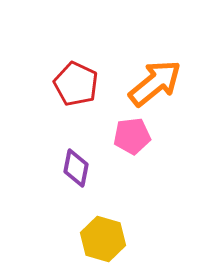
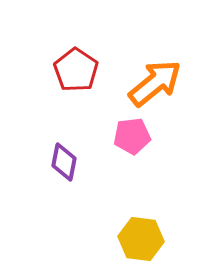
red pentagon: moved 14 px up; rotated 9 degrees clockwise
purple diamond: moved 12 px left, 6 px up
yellow hexagon: moved 38 px right; rotated 9 degrees counterclockwise
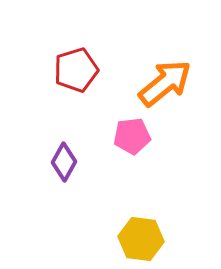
red pentagon: rotated 21 degrees clockwise
orange arrow: moved 10 px right
purple diamond: rotated 18 degrees clockwise
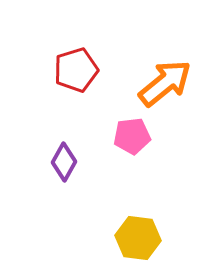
yellow hexagon: moved 3 px left, 1 px up
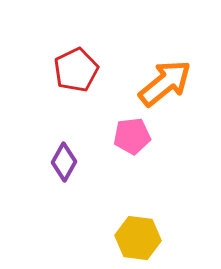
red pentagon: rotated 9 degrees counterclockwise
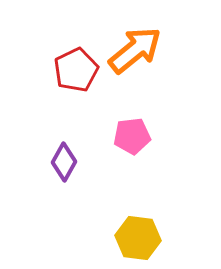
orange arrow: moved 30 px left, 33 px up
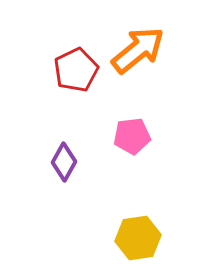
orange arrow: moved 3 px right
yellow hexagon: rotated 15 degrees counterclockwise
